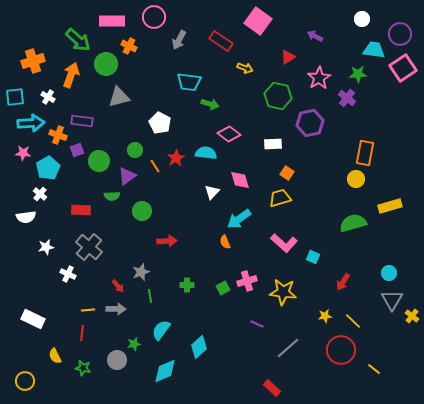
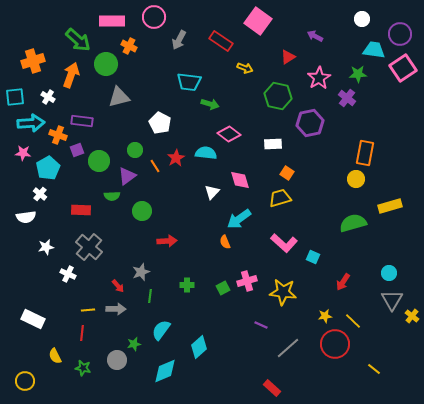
green line at (150, 296): rotated 16 degrees clockwise
purple line at (257, 324): moved 4 px right, 1 px down
red circle at (341, 350): moved 6 px left, 6 px up
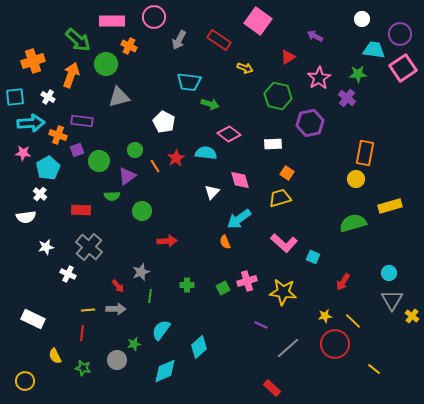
red rectangle at (221, 41): moved 2 px left, 1 px up
white pentagon at (160, 123): moved 4 px right, 1 px up
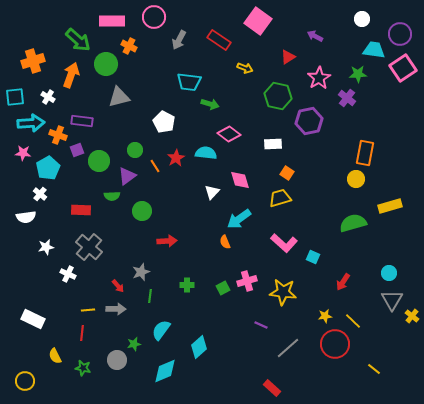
purple hexagon at (310, 123): moved 1 px left, 2 px up
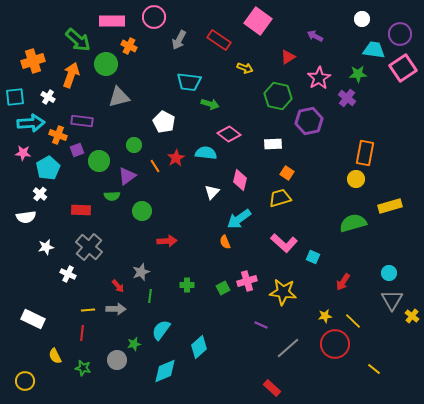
green circle at (135, 150): moved 1 px left, 5 px up
pink diamond at (240, 180): rotated 30 degrees clockwise
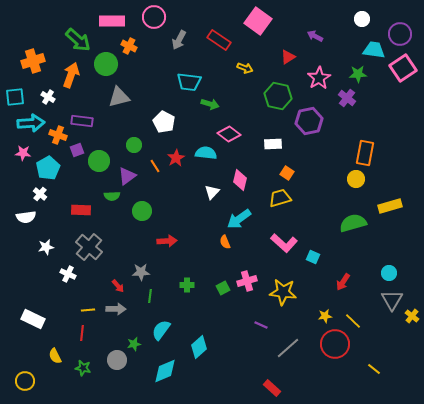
gray star at (141, 272): rotated 18 degrees clockwise
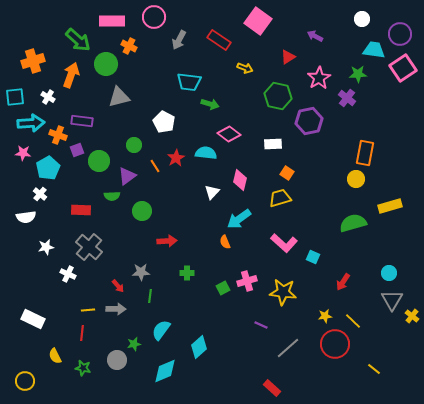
green cross at (187, 285): moved 12 px up
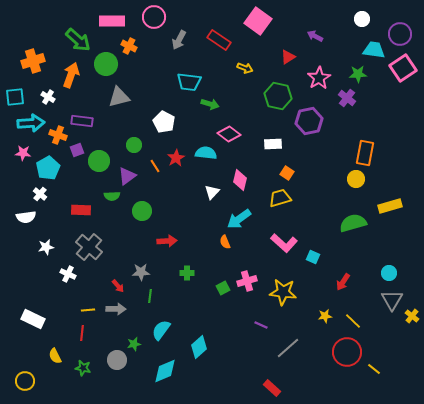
red circle at (335, 344): moved 12 px right, 8 px down
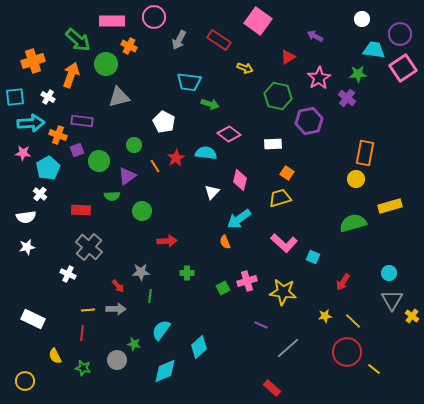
white star at (46, 247): moved 19 px left
green star at (134, 344): rotated 24 degrees clockwise
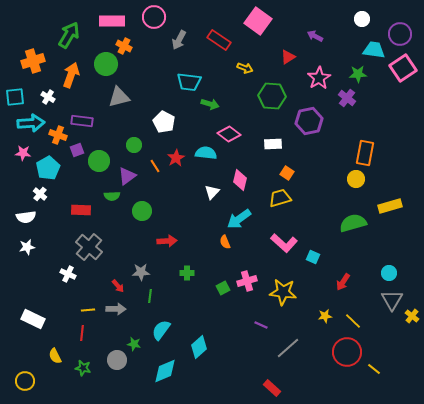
green arrow at (78, 40): moved 9 px left, 5 px up; rotated 100 degrees counterclockwise
orange cross at (129, 46): moved 5 px left
green hexagon at (278, 96): moved 6 px left; rotated 8 degrees counterclockwise
